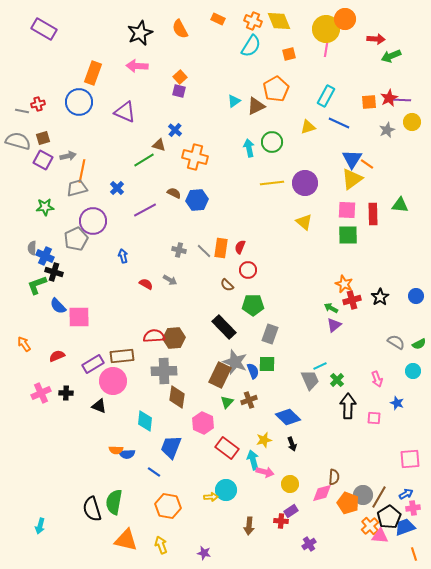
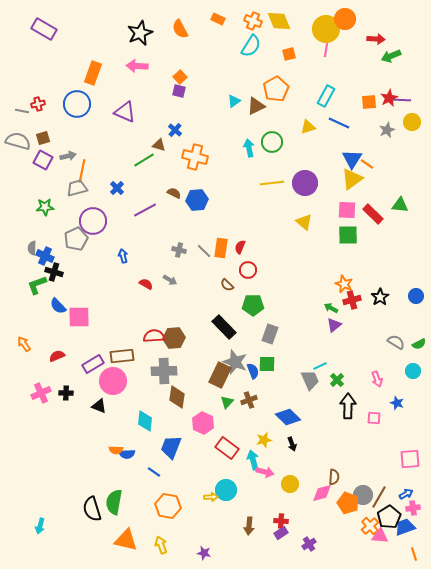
blue circle at (79, 102): moved 2 px left, 2 px down
red rectangle at (373, 214): rotated 45 degrees counterclockwise
purple rectangle at (291, 511): moved 10 px left, 22 px down
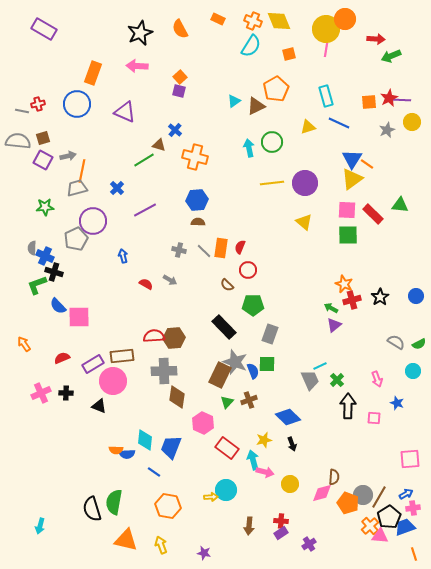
cyan rectangle at (326, 96): rotated 45 degrees counterclockwise
gray semicircle at (18, 141): rotated 10 degrees counterclockwise
brown semicircle at (174, 193): moved 24 px right, 29 px down; rotated 24 degrees counterclockwise
red semicircle at (57, 356): moved 5 px right, 2 px down
cyan diamond at (145, 421): moved 19 px down
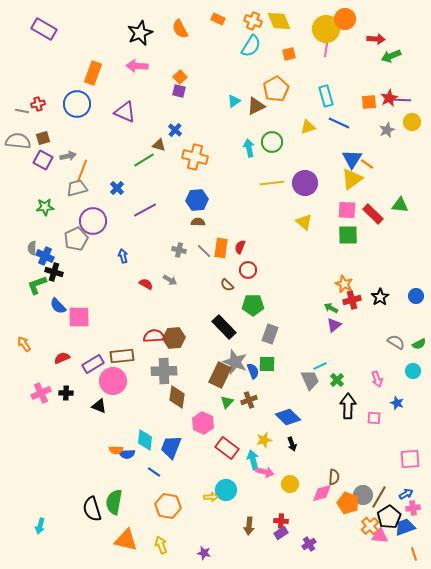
orange line at (82, 171): rotated 10 degrees clockwise
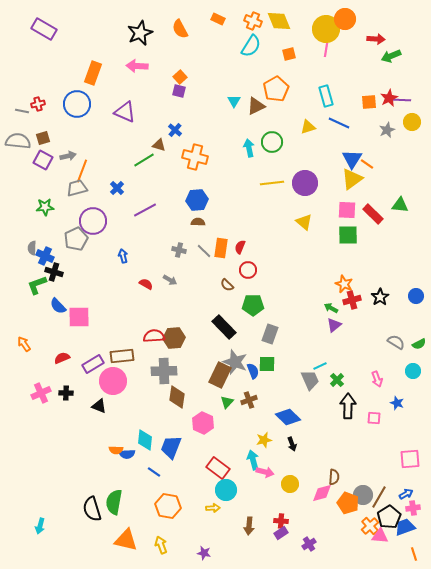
cyan triangle at (234, 101): rotated 24 degrees counterclockwise
red rectangle at (227, 448): moved 9 px left, 20 px down
yellow arrow at (211, 497): moved 2 px right, 11 px down
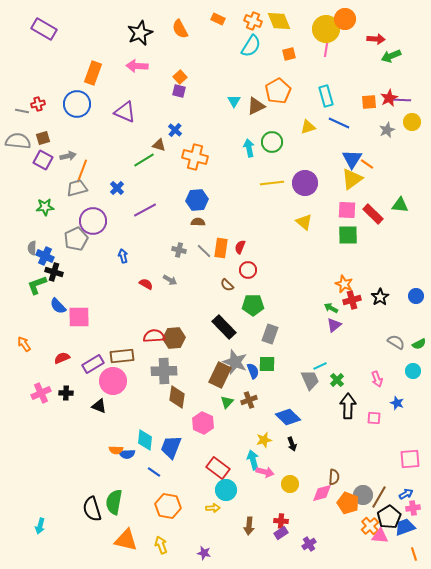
orange pentagon at (276, 89): moved 2 px right, 2 px down
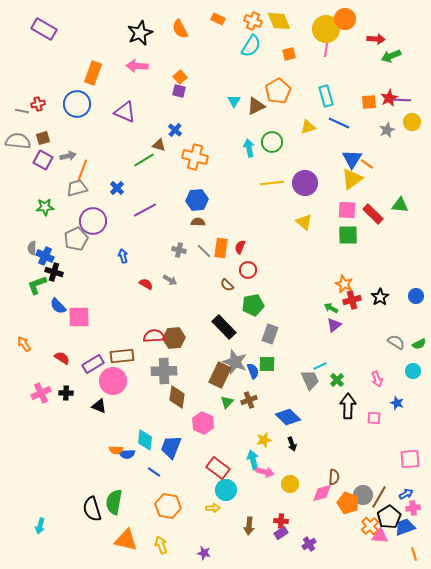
green pentagon at (253, 305): rotated 10 degrees counterclockwise
red semicircle at (62, 358): rotated 56 degrees clockwise
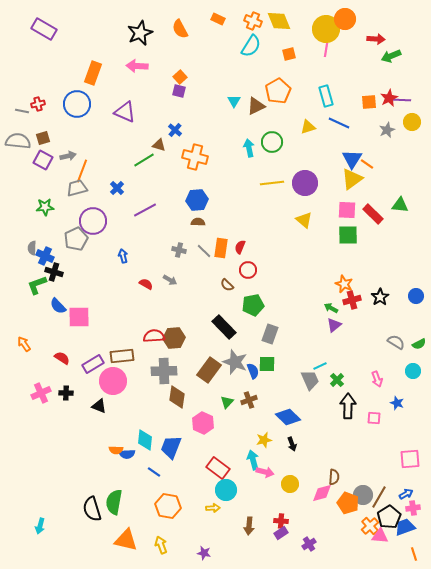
yellow triangle at (304, 222): moved 2 px up
brown rectangle at (220, 375): moved 11 px left, 5 px up; rotated 10 degrees clockwise
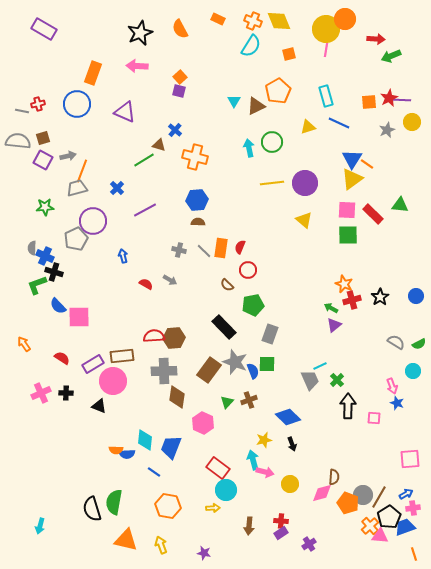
pink arrow at (377, 379): moved 15 px right, 7 px down
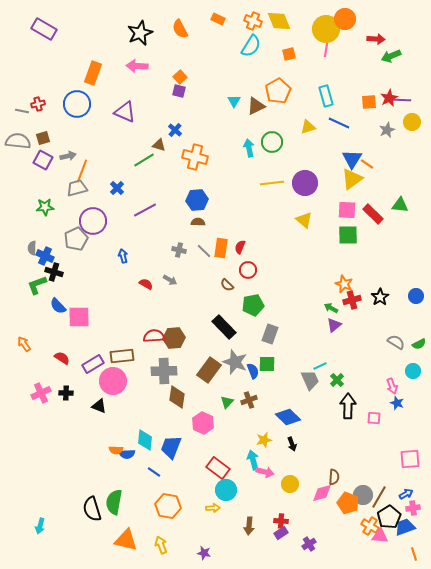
orange cross at (370, 526): rotated 18 degrees counterclockwise
